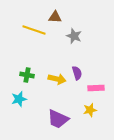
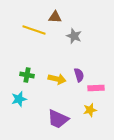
purple semicircle: moved 2 px right, 2 px down
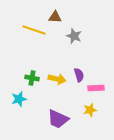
green cross: moved 5 px right, 3 px down
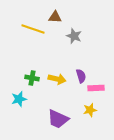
yellow line: moved 1 px left, 1 px up
purple semicircle: moved 2 px right, 1 px down
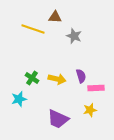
green cross: rotated 24 degrees clockwise
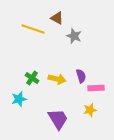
brown triangle: moved 2 px right, 1 px down; rotated 24 degrees clockwise
purple trapezoid: rotated 145 degrees counterclockwise
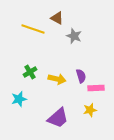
green cross: moved 2 px left, 6 px up; rotated 24 degrees clockwise
purple trapezoid: moved 1 px up; rotated 80 degrees clockwise
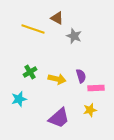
purple trapezoid: moved 1 px right
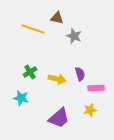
brown triangle: rotated 16 degrees counterclockwise
purple semicircle: moved 1 px left, 2 px up
cyan star: moved 2 px right, 1 px up; rotated 28 degrees clockwise
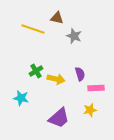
green cross: moved 6 px right, 1 px up
yellow arrow: moved 1 px left
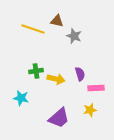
brown triangle: moved 3 px down
green cross: rotated 24 degrees clockwise
